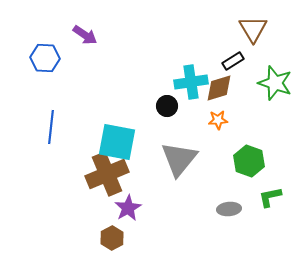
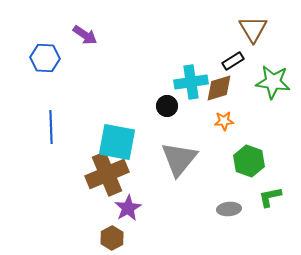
green star: moved 2 px left, 1 px up; rotated 12 degrees counterclockwise
orange star: moved 6 px right, 1 px down
blue line: rotated 8 degrees counterclockwise
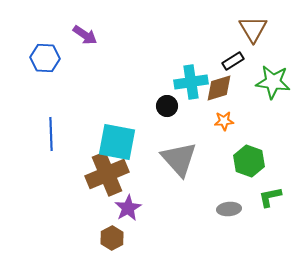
blue line: moved 7 px down
gray triangle: rotated 21 degrees counterclockwise
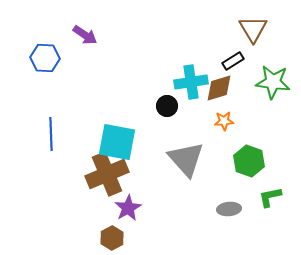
gray triangle: moved 7 px right
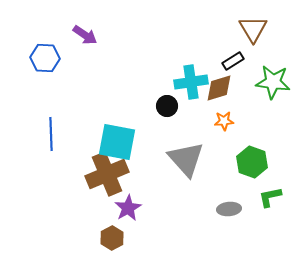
green hexagon: moved 3 px right, 1 px down
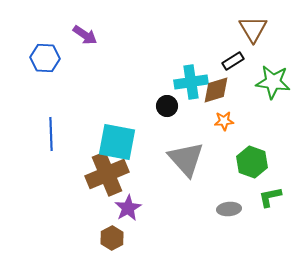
brown diamond: moved 3 px left, 2 px down
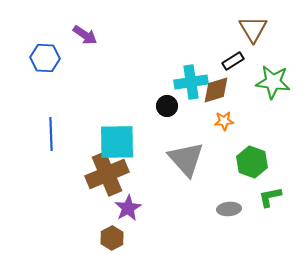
cyan square: rotated 12 degrees counterclockwise
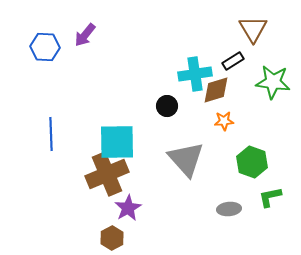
purple arrow: rotated 95 degrees clockwise
blue hexagon: moved 11 px up
cyan cross: moved 4 px right, 8 px up
